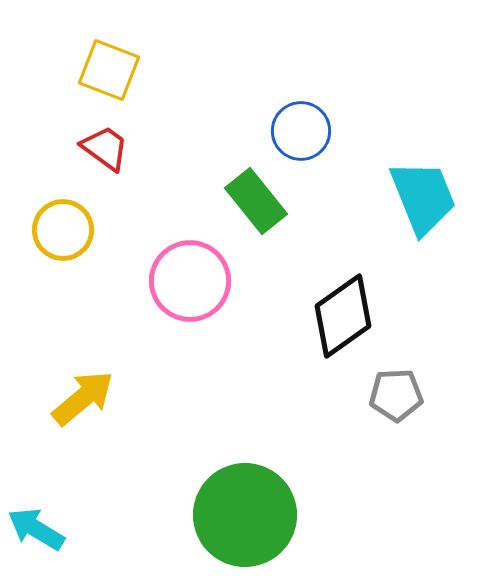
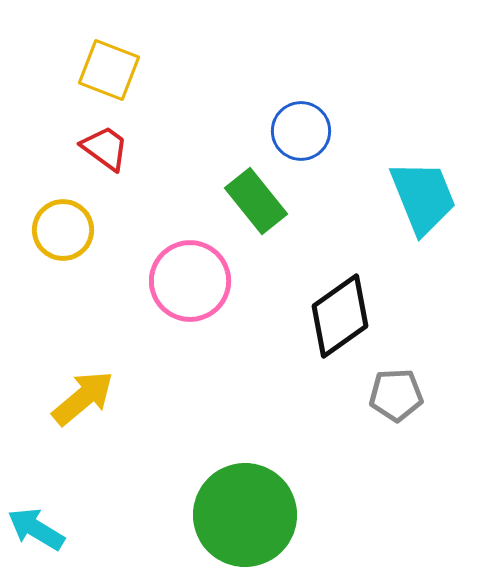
black diamond: moved 3 px left
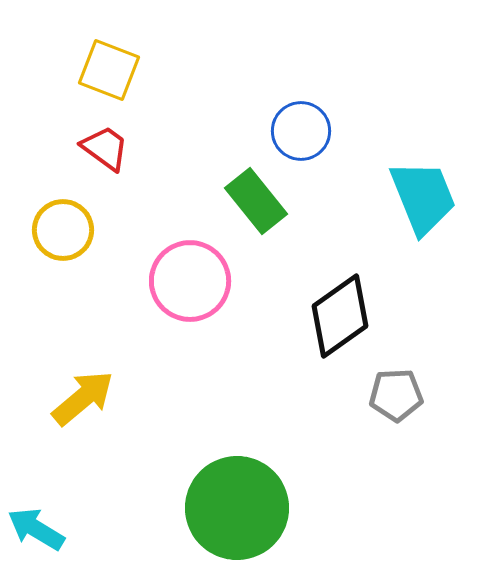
green circle: moved 8 px left, 7 px up
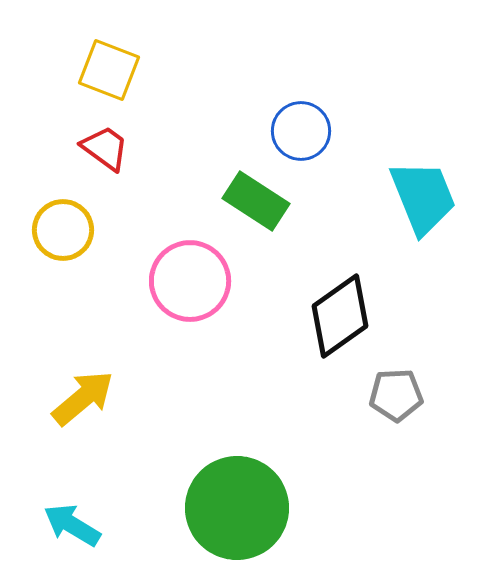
green rectangle: rotated 18 degrees counterclockwise
cyan arrow: moved 36 px right, 4 px up
